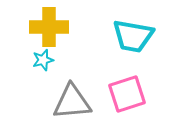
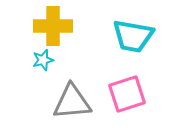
yellow cross: moved 4 px right, 1 px up
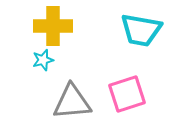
cyan trapezoid: moved 8 px right, 6 px up
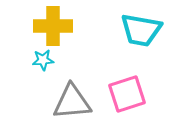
cyan star: rotated 10 degrees clockwise
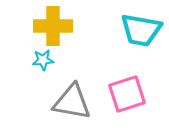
gray triangle: rotated 15 degrees clockwise
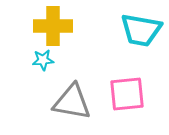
pink square: rotated 12 degrees clockwise
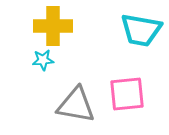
gray triangle: moved 4 px right, 3 px down
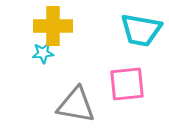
cyan star: moved 7 px up
pink square: moved 10 px up
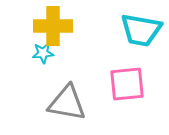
gray triangle: moved 9 px left, 2 px up
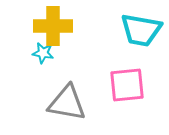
cyan star: rotated 15 degrees clockwise
pink square: moved 1 px down
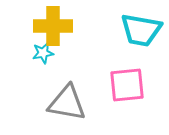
cyan star: rotated 20 degrees counterclockwise
